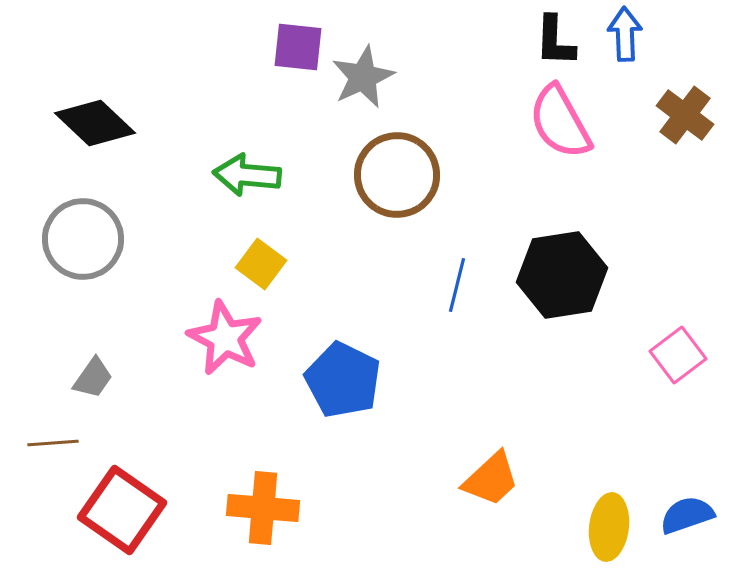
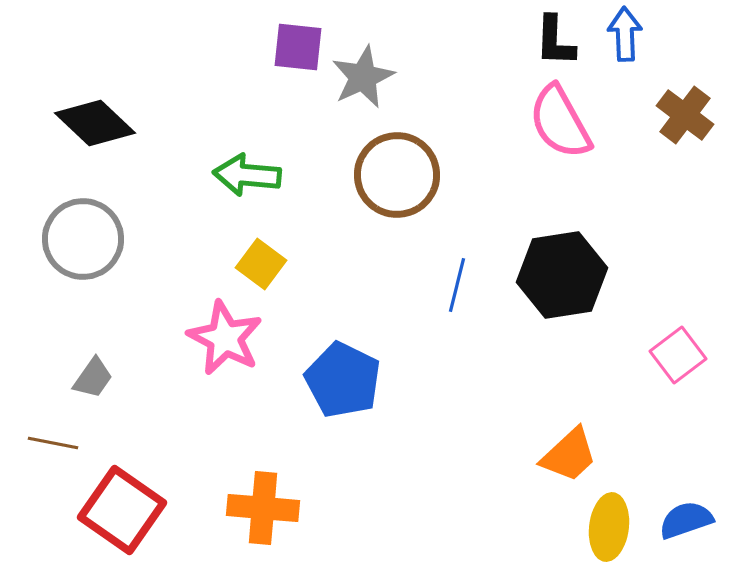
brown line: rotated 15 degrees clockwise
orange trapezoid: moved 78 px right, 24 px up
blue semicircle: moved 1 px left, 5 px down
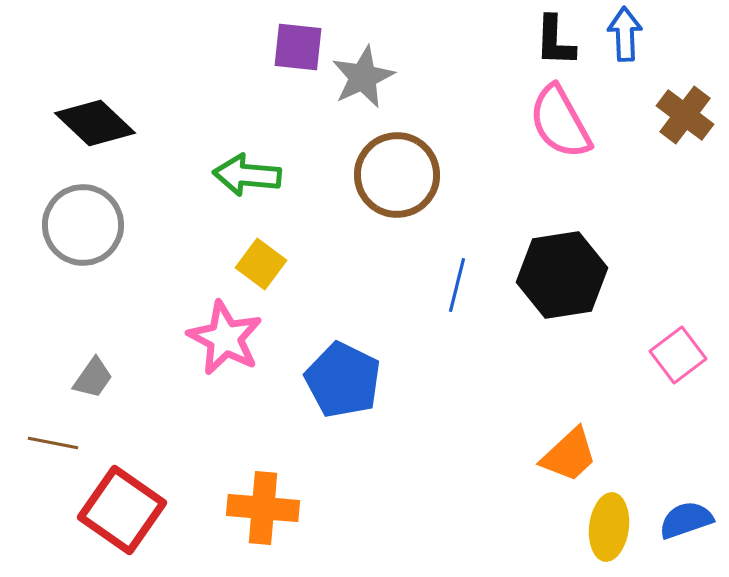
gray circle: moved 14 px up
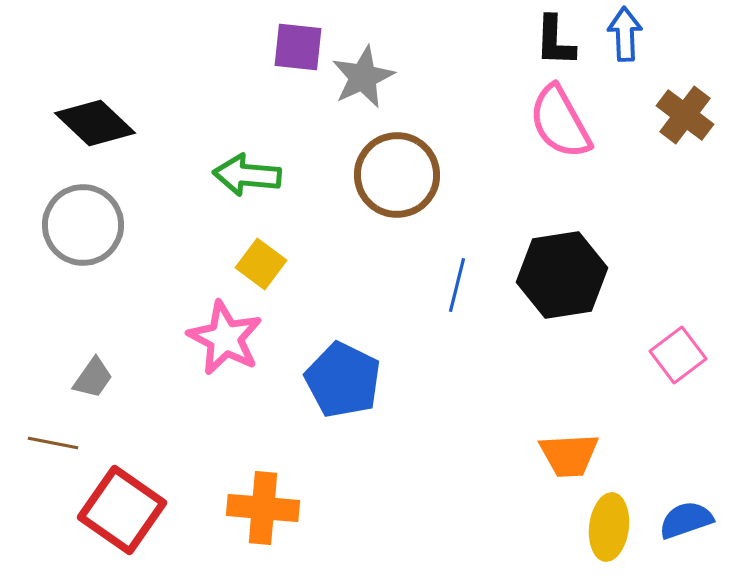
orange trapezoid: rotated 40 degrees clockwise
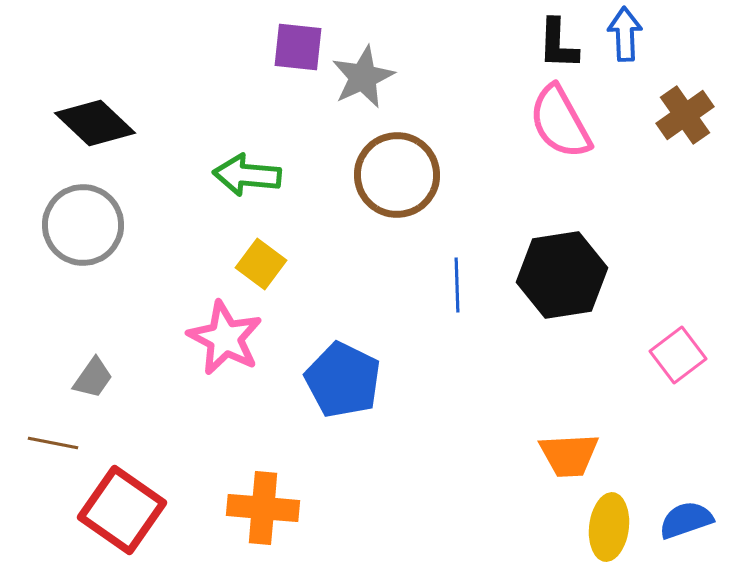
black L-shape: moved 3 px right, 3 px down
brown cross: rotated 18 degrees clockwise
blue line: rotated 16 degrees counterclockwise
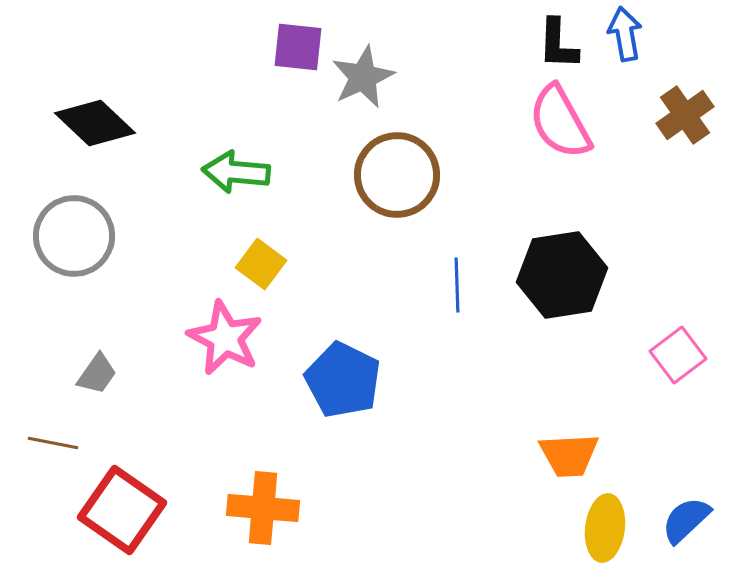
blue arrow: rotated 8 degrees counterclockwise
green arrow: moved 11 px left, 3 px up
gray circle: moved 9 px left, 11 px down
gray trapezoid: moved 4 px right, 4 px up
blue semicircle: rotated 24 degrees counterclockwise
yellow ellipse: moved 4 px left, 1 px down
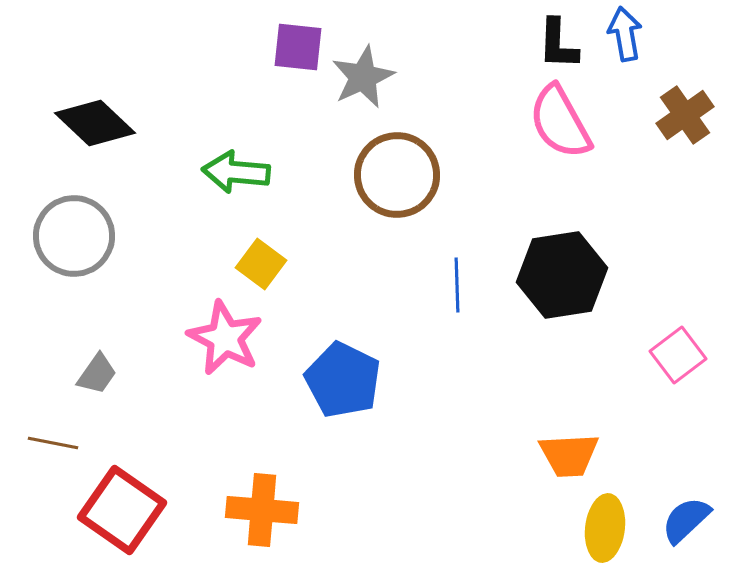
orange cross: moved 1 px left, 2 px down
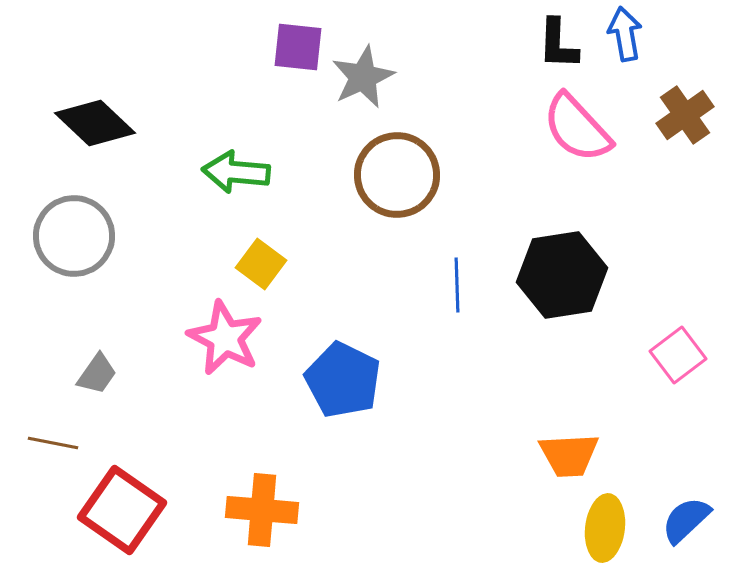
pink semicircle: moved 17 px right, 6 px down; rotated 14 degrees counterclockwise
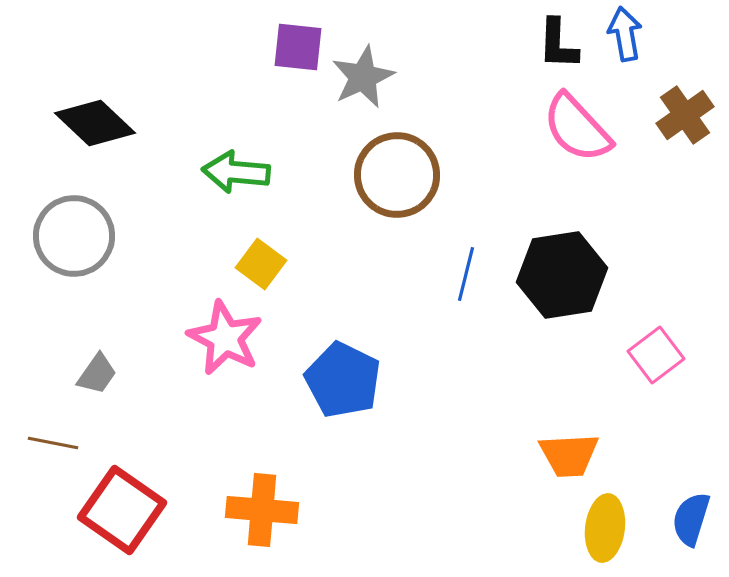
blue line: moved 9 px right, 11 px up; rotated 16 degrees clockwise
pink square: moved 22 px left
blue semicircle: moved 5 px right, 1 px up; rotated 30 degrees counterclockwise
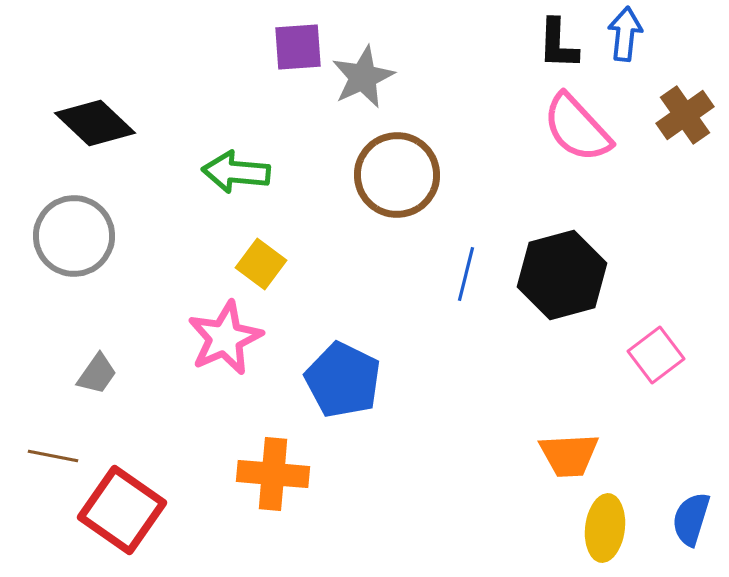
blue arrow: rotated 16 degrees clockwise
purple square: rotated 10 degrees counterclockwise
black hexagon: rotated 6 degrees counterclockwise
pink star: rotated 20 degrees clockwise
brown line: moved 13 px down
orange cross: moved 11 px right, 36 px up
